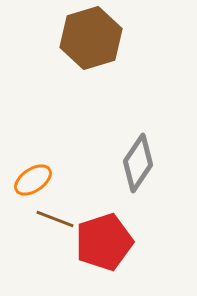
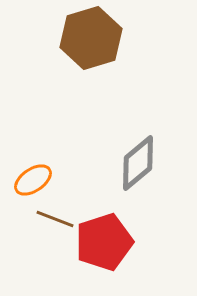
gray diamond: rotated 16 degrees clockwise
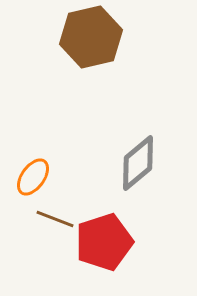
brown hexagon: moved 1 px up; rotated 4 degrees clockwise
orange ellipse: moved 3 px up; rotated 21 degrees counterclockwise
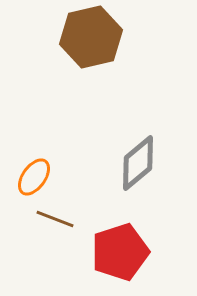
orange ellipse: moved 1 px right
red pentagon: moved 16 px right, 10 px down
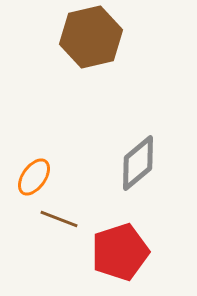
brown line: moved 4 px right
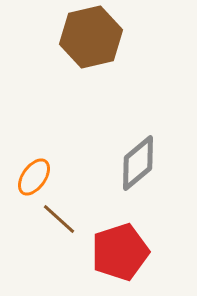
brown line: rotated 21 degrees clockwise
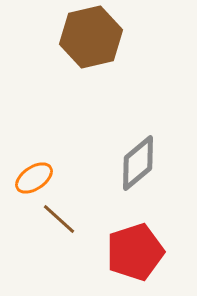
orange ellipse: moved 1 px down; rotated 21 degrees clockwise
red pentagon: moved 15 px right
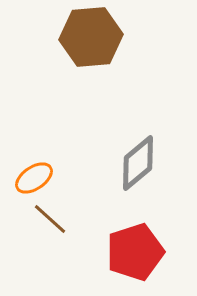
brown hexagon: rotated 8 degrees clockwise
brown line: moved 9 px left
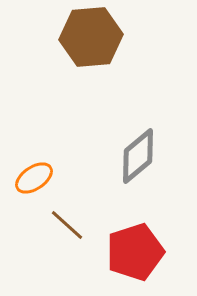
gray diamond: moved 7 px up
brown line: moved 17 px right, 6 px down
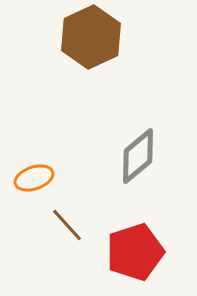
brown hexagon: rotated 20 degrees counterclockwise
orange ellipse: rotated 15 degrees clockwise
brown line: rotated 6 degrees clockwise
